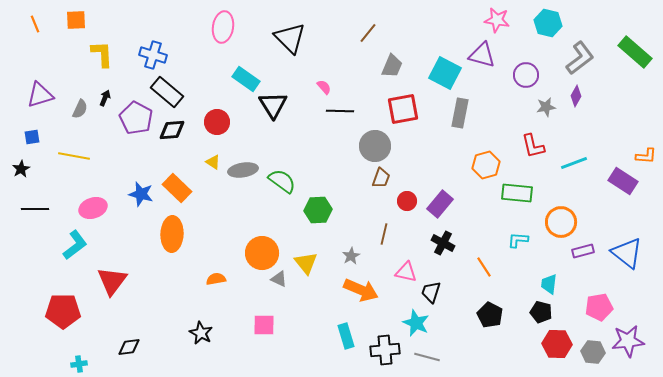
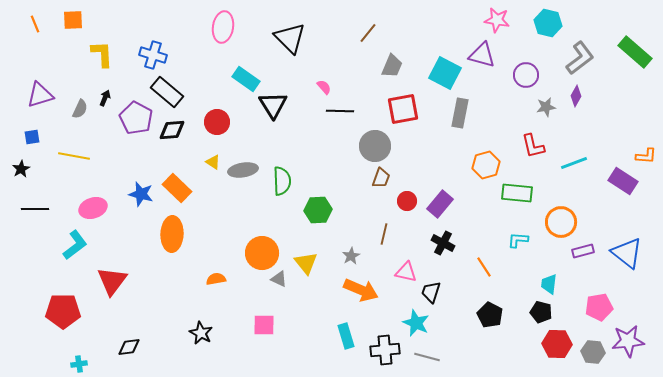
orange square at (76, 20): moved 3 px left
green semicircle at (282, 181): rotated 52 degrees clockwise
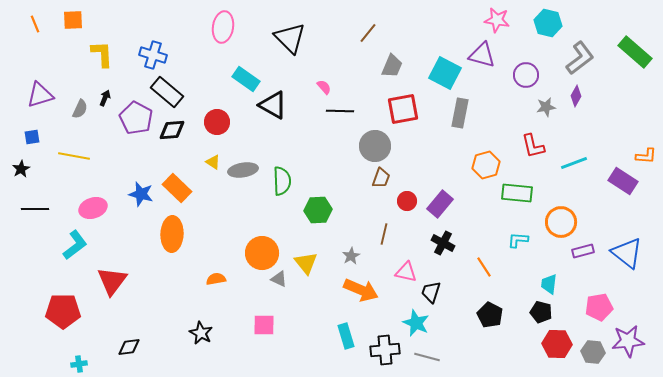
black triangle at (273, 105): rotated 28 degrees counterclockwise
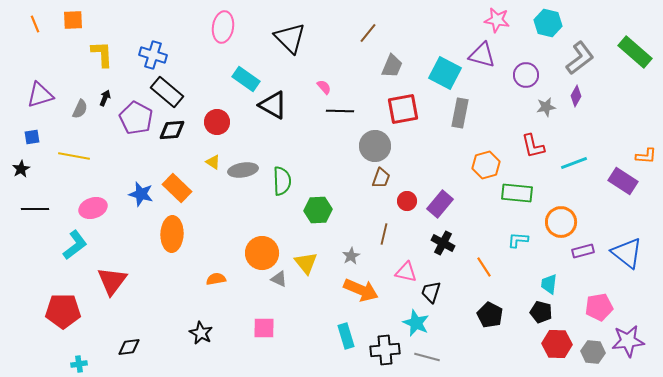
pink square at (264, 325): moved 3 px down
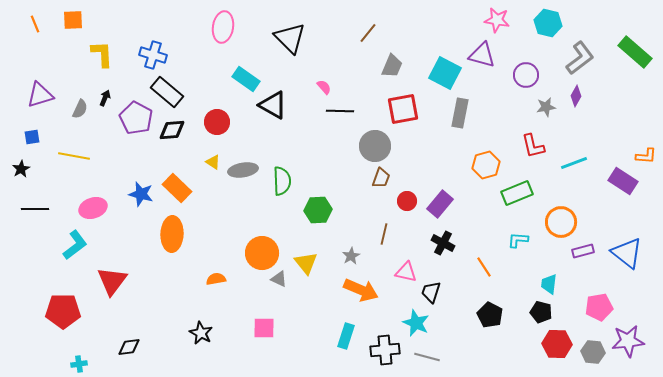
green rectangle at (517, 193): rotated 28 degrees counterclockwise
cyan rectangle at (346, 336): rotated 35 degrees clockwise
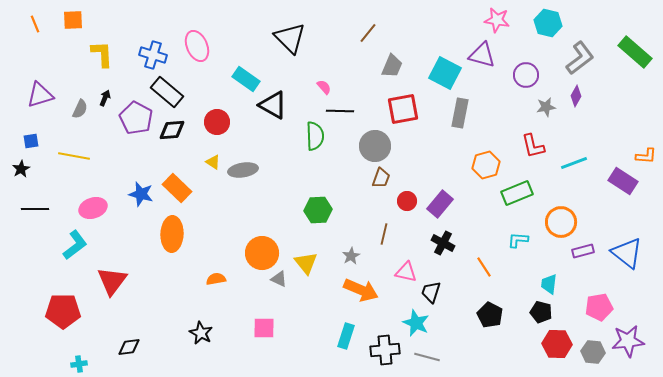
pink ellipse at (223, 27): moved 26 px left, 19 px down; rotated 32 degrees counterclockwise
blue square at (32, 137): moved 1 px left, 4 px down
green semicircle at (282, 181): moved 33 px right, 45 px up
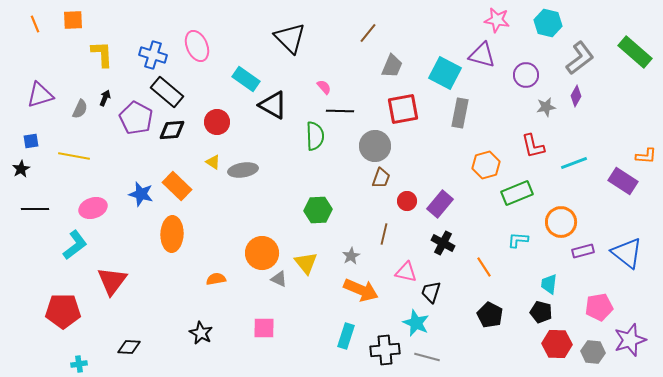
orange rectangle at (177, 188): moved 2 px up
purple star at (628, 341): moved 2 px right, 1 px up; rotated 12 degrees counterclockwise
black diamond at (129, 347): rotated 10 degrees clockwise
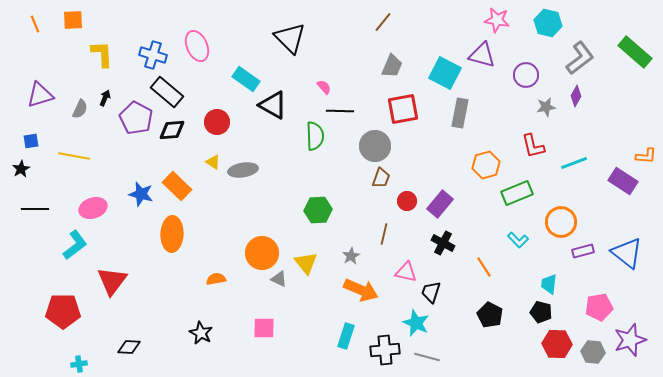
brown line at (368, 33): moved 15 px right, 11 px up
cyan L-shape at (518, 240): rotated 140 degrees counterclockwise
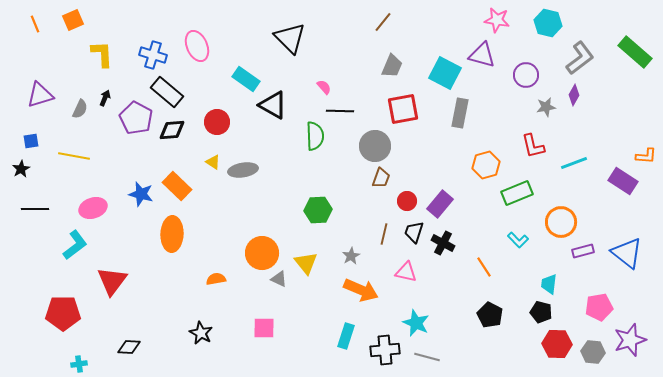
orange square at (73, 20): rotated 20 degrees counterclockwise
purple diamond at (576, 96): moved 2 px left, 1 px up
black trapezoid at (431, 292): moved 17 px left, 60 px up
red pentagon at (63, 311): moved 2 px down
